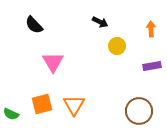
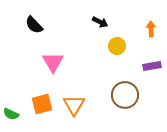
brown circle: moved 14 px left, 16 px up
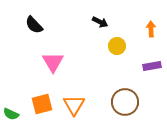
brown circle: moved 7 px down
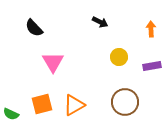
black semicircle: moved 3 px down
yellow circle: moved 2 px right, 11 px down
orange triangle: rotated 30 degrees clockwise
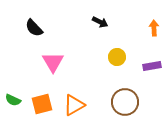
orange arrow: moved 3 px right, 1 px up
yellow circle: moved 2 px left
green semicircle: moved 2 px right, 14 px up
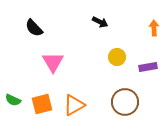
purple rectangle: moved 4 px left, 1 px down
